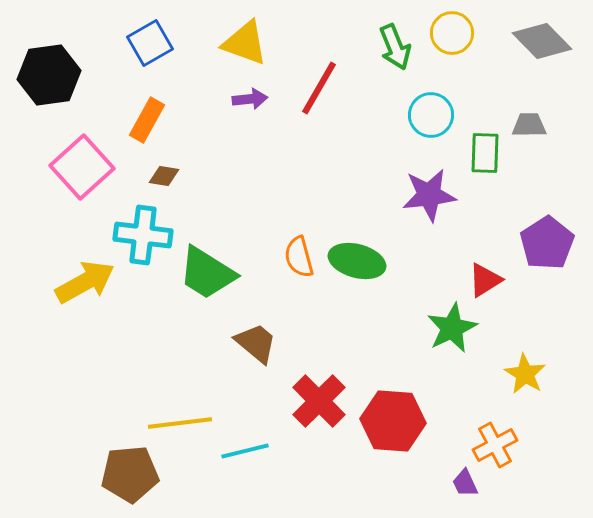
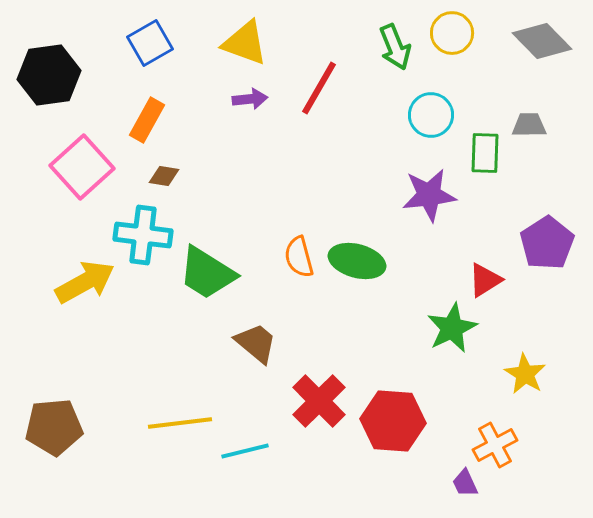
brown pentagon: moved 76 px left, 47 px up
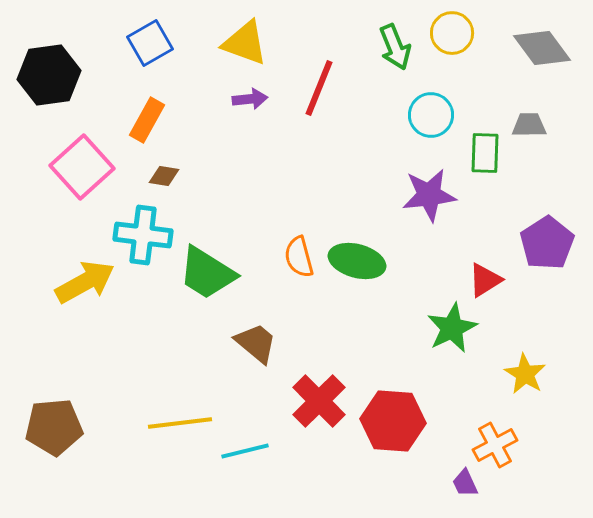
gray diamond: moved 7 px down; rotated 8 degrees clockwise
red line: rotated 8 degrees counterclockwise
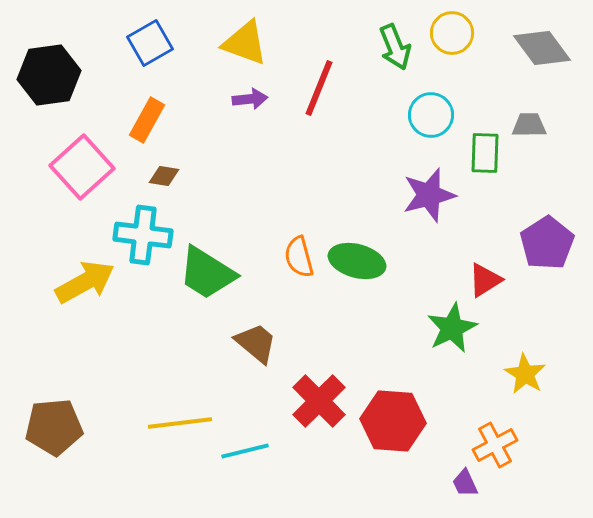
purple star: rotated 8 degrees counterclockwise
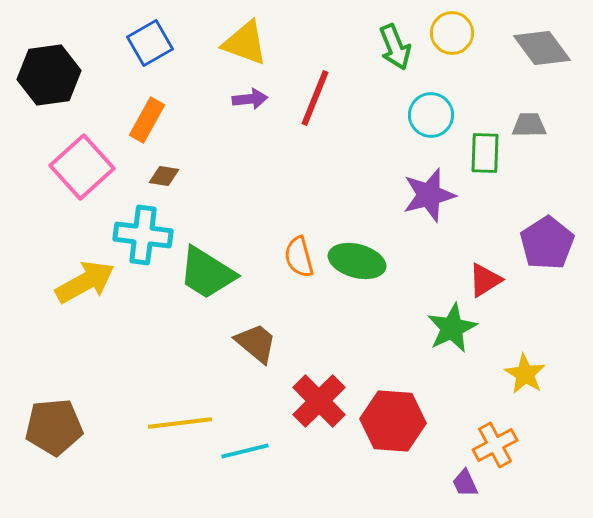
red line: moved 4 px left, 10 px down
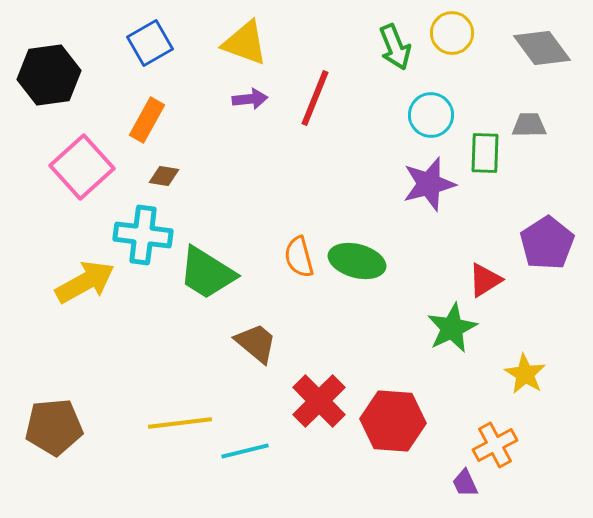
purple star: moved 11 px up
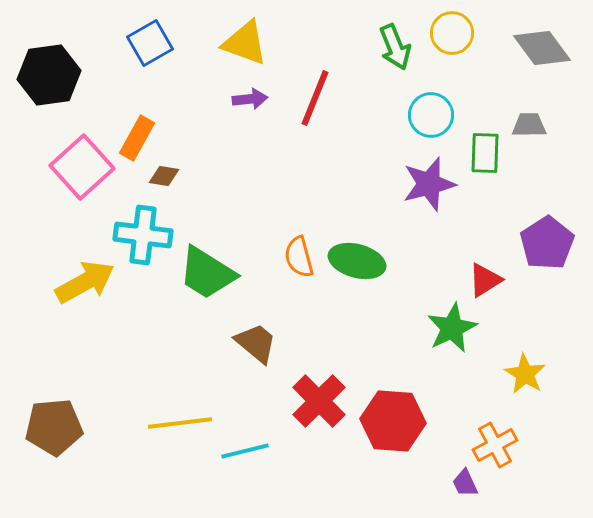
orange rectangle: moved 10 px left, 18 px down
